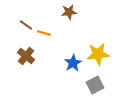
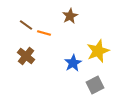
brown star: moved 1 px right, 4 px down; rotated 21 degrees counterclockwise
yellow star: moved 3 px up; rotated 15 degrees counterclockwise
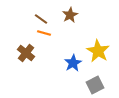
brown star: moved 1 px up
brown line: moved 15 px right, 6 px up
yellow star: rotated 20 degrees counterclockwise
brown cross: moved 3 px up
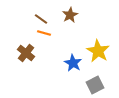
blue star: rotated 12 degrees counterclockwise
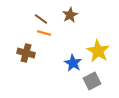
brown cross: rotated 24 degrees counterclockwise
gray square: moved 3 px left, 4 px up
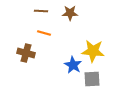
brown star: moved 2 px up; rotated 28 degrees clockwise
brown line: moved 8 px up; rotated 32 degrees counterclockwise
yellow star: moved 5 px left; rotated 25 degrees counterclockwise
blue star: moved 2 px down
gray square: moved 2 px up; rotated 24 degrees clockwise
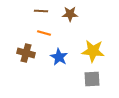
brown star: moved 1 px down
blue star: moved 14 px left, 8 px up
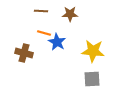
brown cross: moved 2 px left
blue star: moved 2 px left, 15 px up
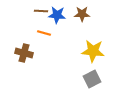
brown star: moved 12 px right
blue star: moved 27 px up; rotated 24 degrees counterclockwise
gray square: rotated 24 degrees counterclockwise
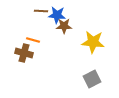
brown star: moved 18 px left, 12 px down
orange line: moved 11 px left, 7 px down
yellow star: moved 9 px up
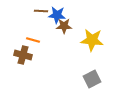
yellow star: moved 1 px left, 2 px up
brown cross: moved 1 px left, 2 px down
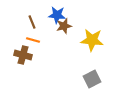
brown line: moved 9 px left, 11 px down; rotated 64 degrees clockwise
brown star: rotated 14 degrees counterclockwise
